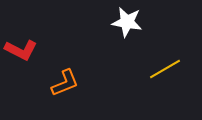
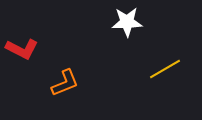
white star: rotated 12 degrees counterclockwise
red L-shape: moved 1 px right, 1 px up
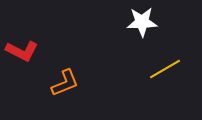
white star: moved 15 px right
red L-shape: moved 2 px down
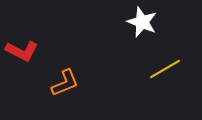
white star: rotated 24 degrees clockwise
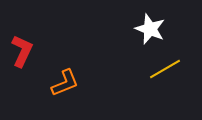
white star: moved 8 px right, 7 px down
red L-shape: rotated 92 degrees counterclockwise
